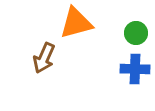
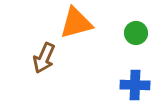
blue cross: moved 16 px down
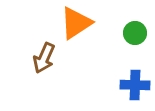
orange triangle: rotated 18 degrees counterclockwise
green circle: moved 1 px left
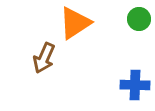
orange triangle: moved 1 px left
green circle: moved 4 px right, 14 px up
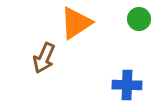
orange triangle: moved 1 px right
blue cross: moved 8 px left
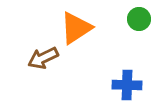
orange triangle: moved 5 px down
brown arrow: moved 1 px left; rotated 40 degrees clockwise
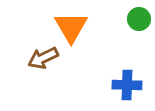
orange triangle: moved 5 px left, 1 px up; rotated 27 degrees counterclockwise
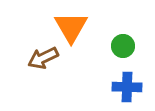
green circle: moved 16 px left, 27 px down
blue cross: moved 2 px down
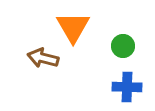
orange triangle: moved 2 px right
brown arrow: rotated 40 degrees clockwise
